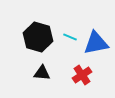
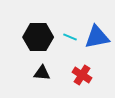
black hexagon: rotated 16 degrees counterclockwise
blue triangle: moved 1 px right, 6 px up
red cross: rotated 24 degrees counterclockwise
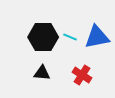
black hexagon: moved 5 px right
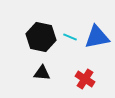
black hexagon: moved 2 px left; rotated 12 degrees clockwise
red cross: moved 3 px right, 4 px down
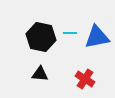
cyan line: moved 4 px up; rotated 24 degrees counterclockwise
black triangle: moved 2 px left, 1 px down
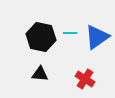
blue triangle: rotated 24 degrees counterclockwise
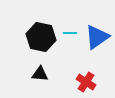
red cross: moved 1 px right, 3 px down
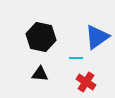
cyan line: moved 6 px right, 25 px down
